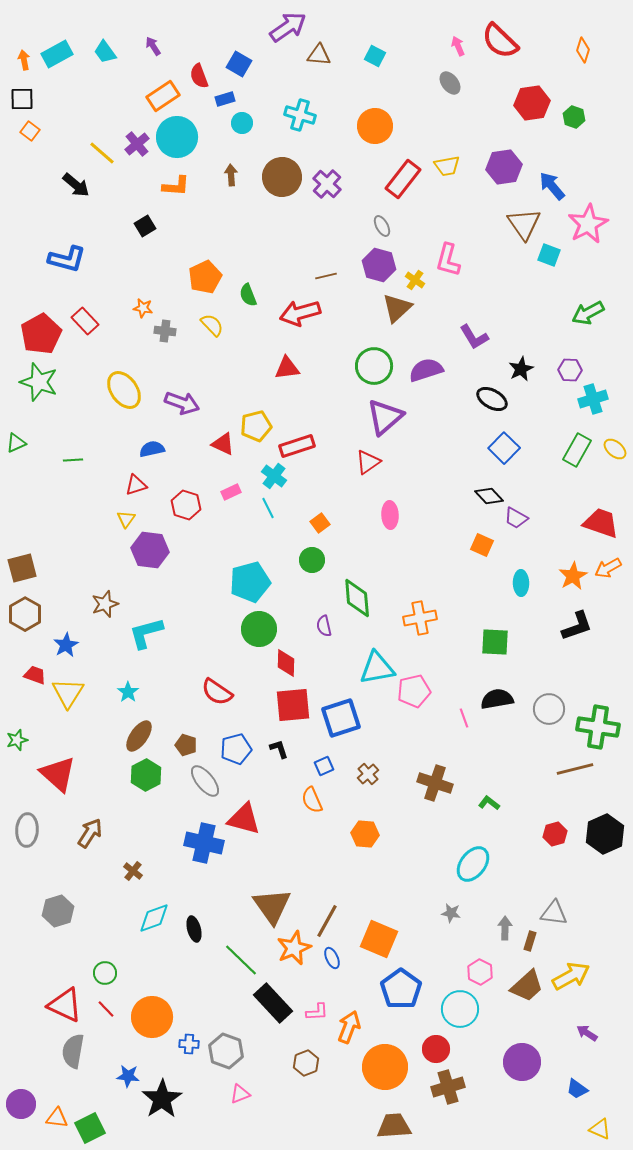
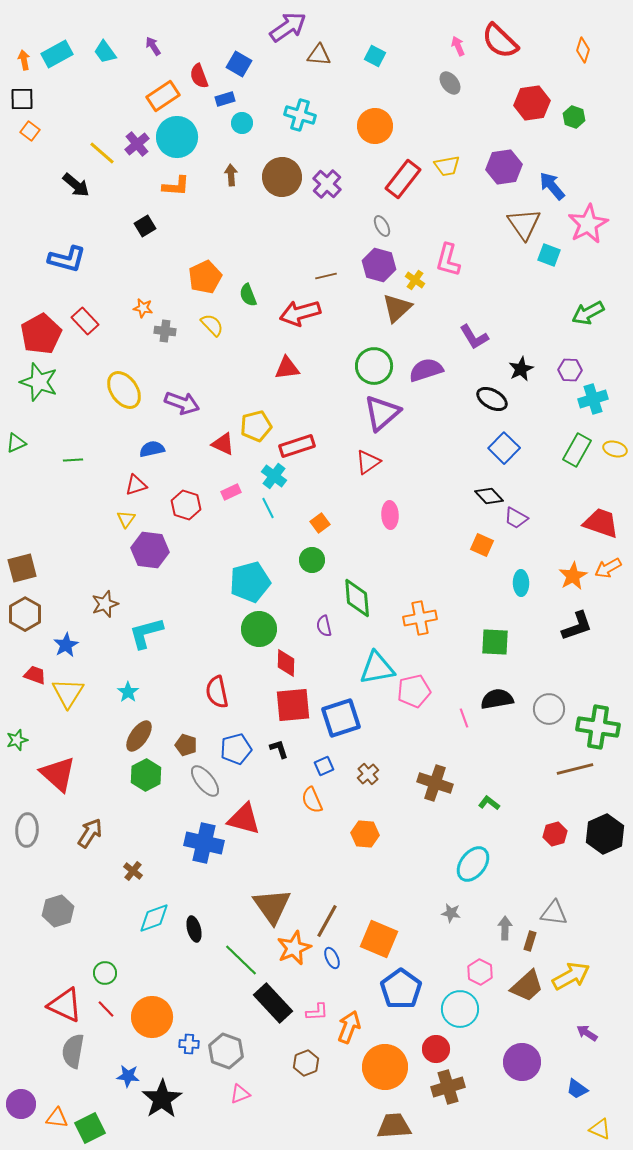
purple triangle at (385, 417): moved 3 px left, 4 px up
yellow ellipse at (615, 449): rotated 25 degrees counterclockwise
red semicircle at (217, 692): rotated 44 degrees clockwise
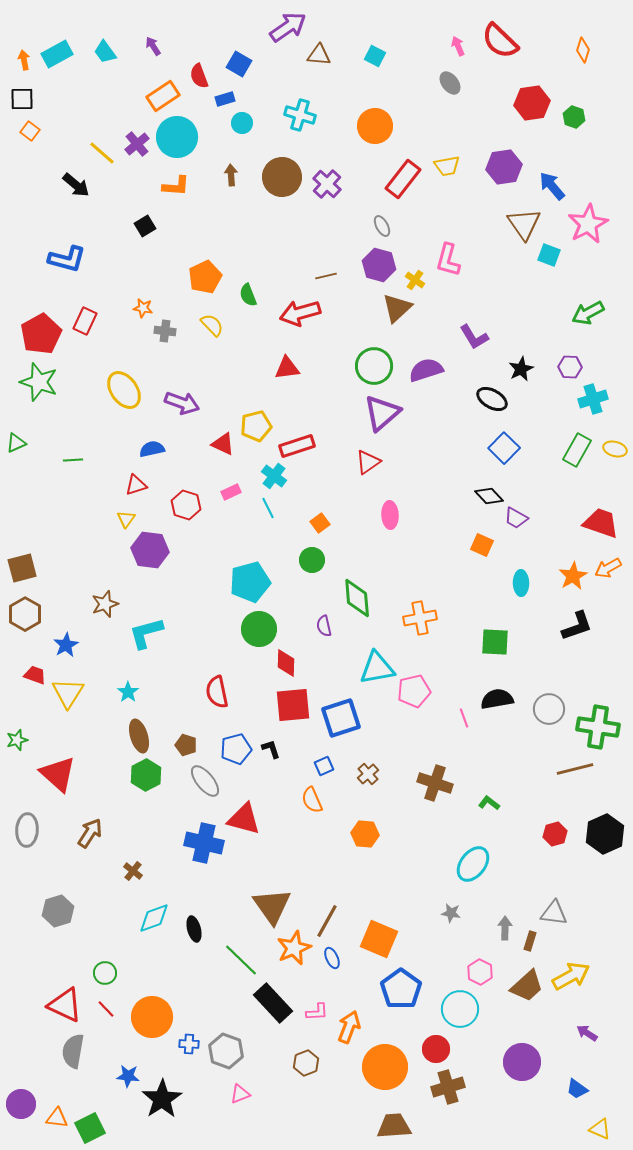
red rectangle at (85, 321): rotated 68 degrees clockwise
purple hexagon at (570, 370): moved 3 px up
brown ellipse at (139, 736): rotated 52 degrees counterclockwise
black L-shape at (279, 749): moved 8 px left
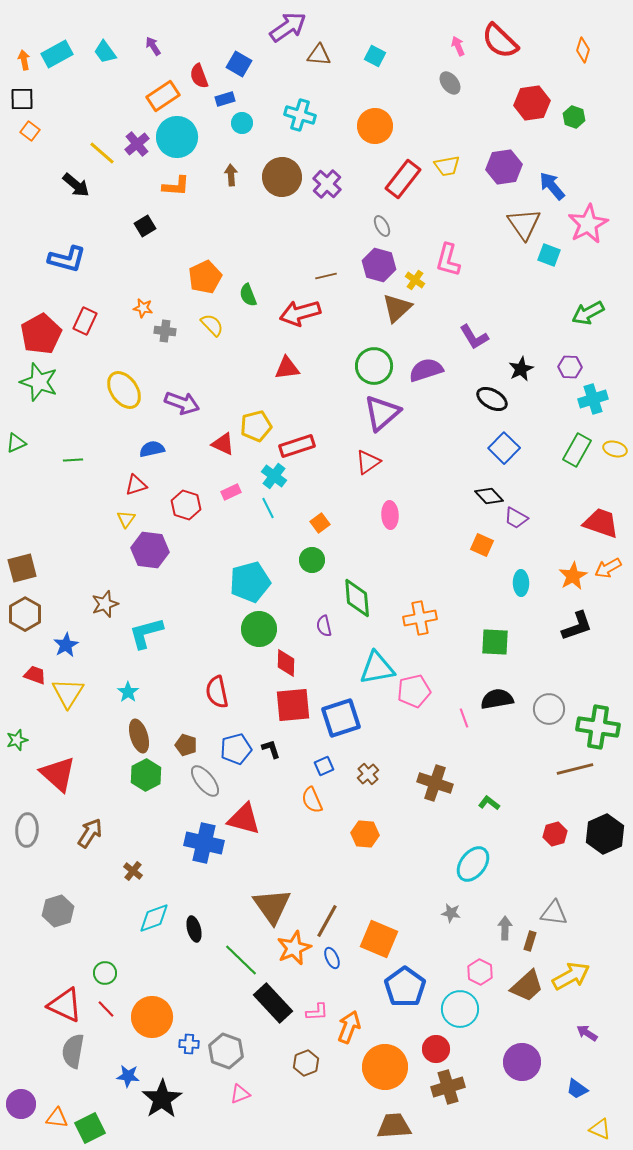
blue pentagon at (401, 989): moved 4 px right, 2 px up
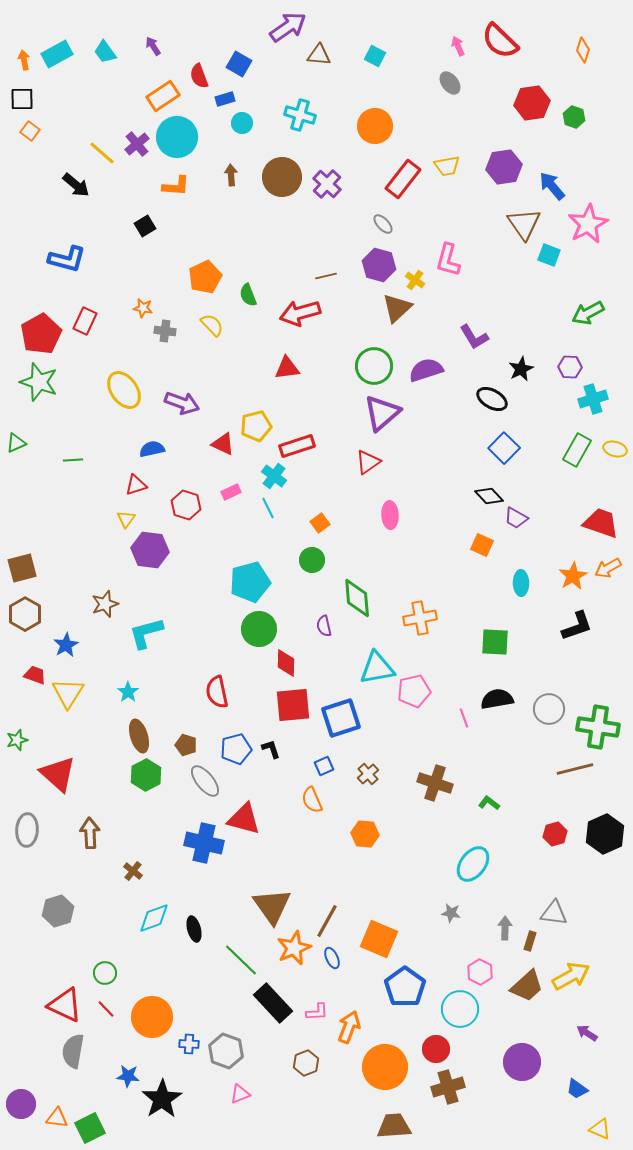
gray ellipse at (382, 226): moved 1 px right, 2 px up; rotated 15 degrees counterclockwise
brown arrow at (90, 833): rotated 36 degrees counterclockwise
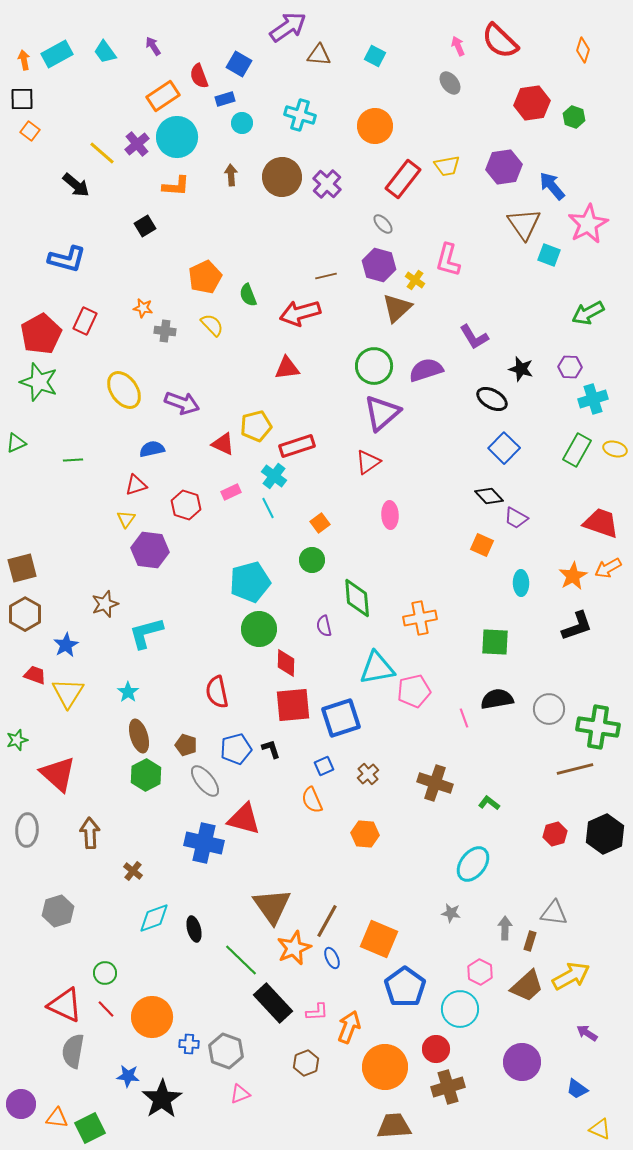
black star at (521, 369): rotated 30 degrees counterclockwise
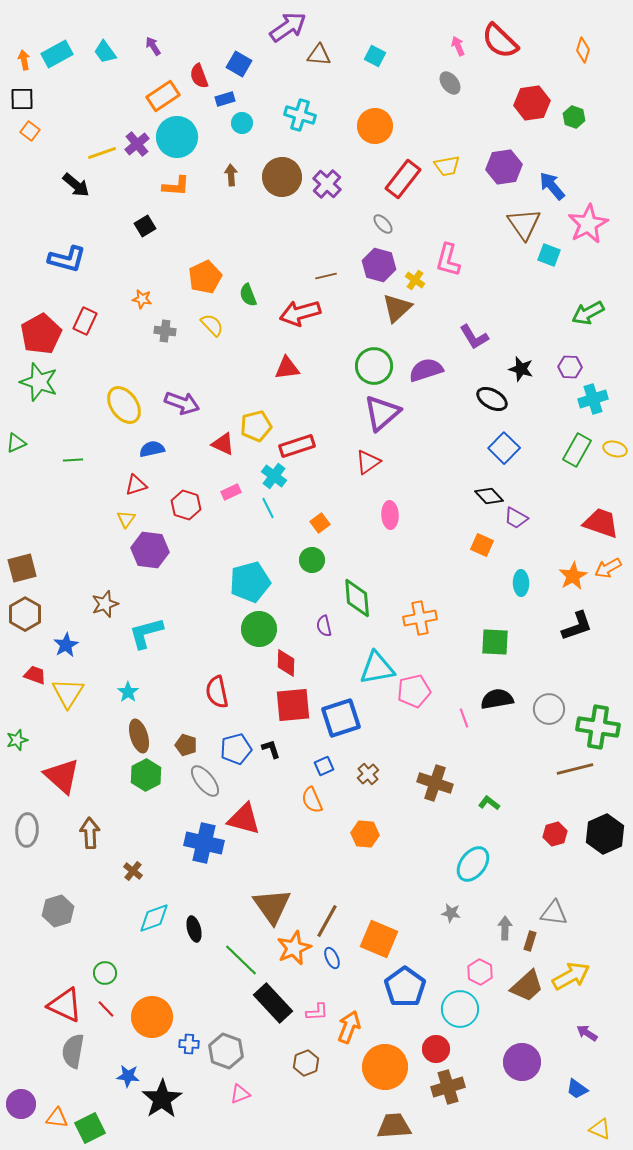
yellow line at (102, 153): rotated 60 degrees counterclockwise
orange star at (143, 308): moved 1 px left, 9 px up
yellow ellipse at (124, 390): moved 15 px down
red triangle at (58, 774): moved 4 px right, 2 px down
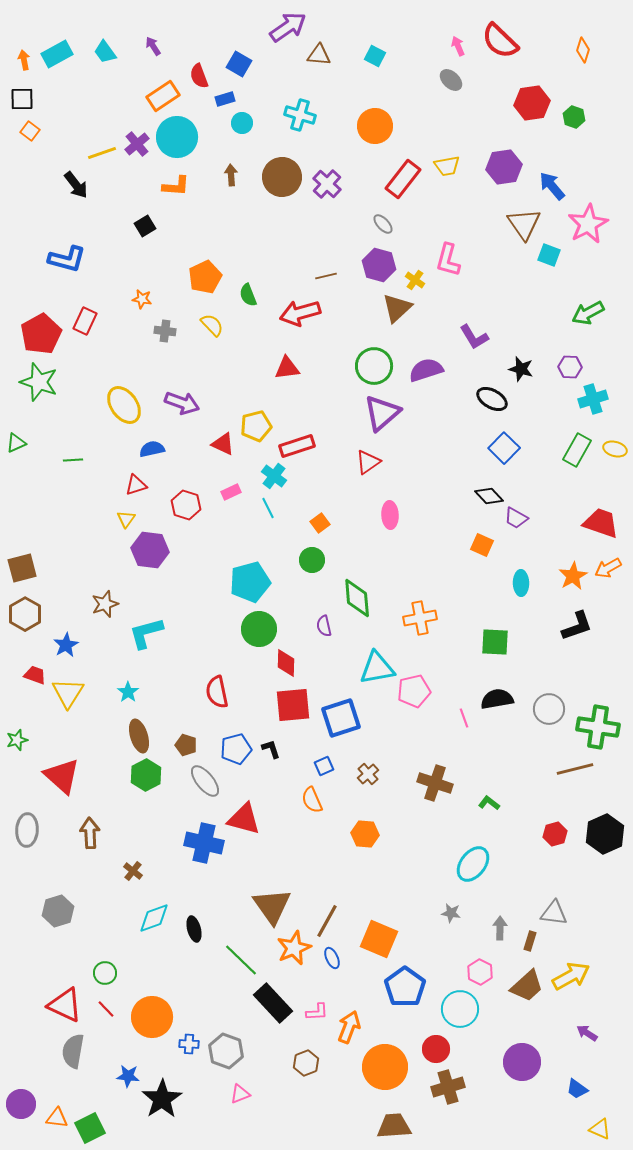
gray ellipse at (450, 83): moved 1 px right, 3 px up; rotated 10 degrees counterclockwise
black arrow at (76, 185): rotated 12 degrees clockwise
gray arrow at (505, 928): moved 5 px left
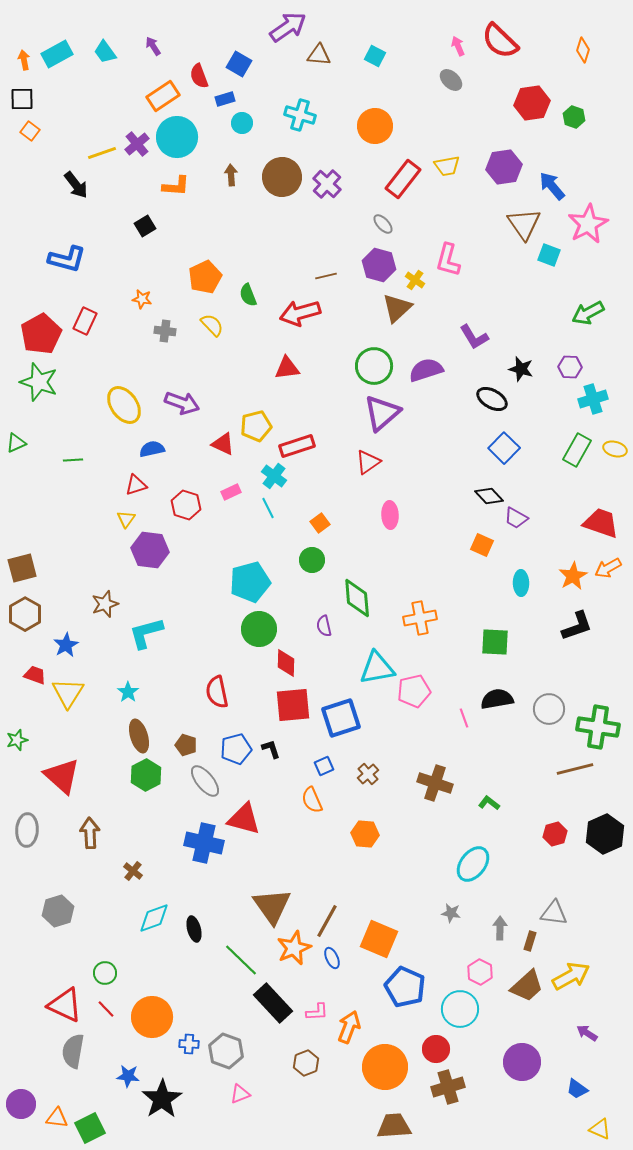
blue pentagon at (405, 987): rotated 12 degrees counterclockwise
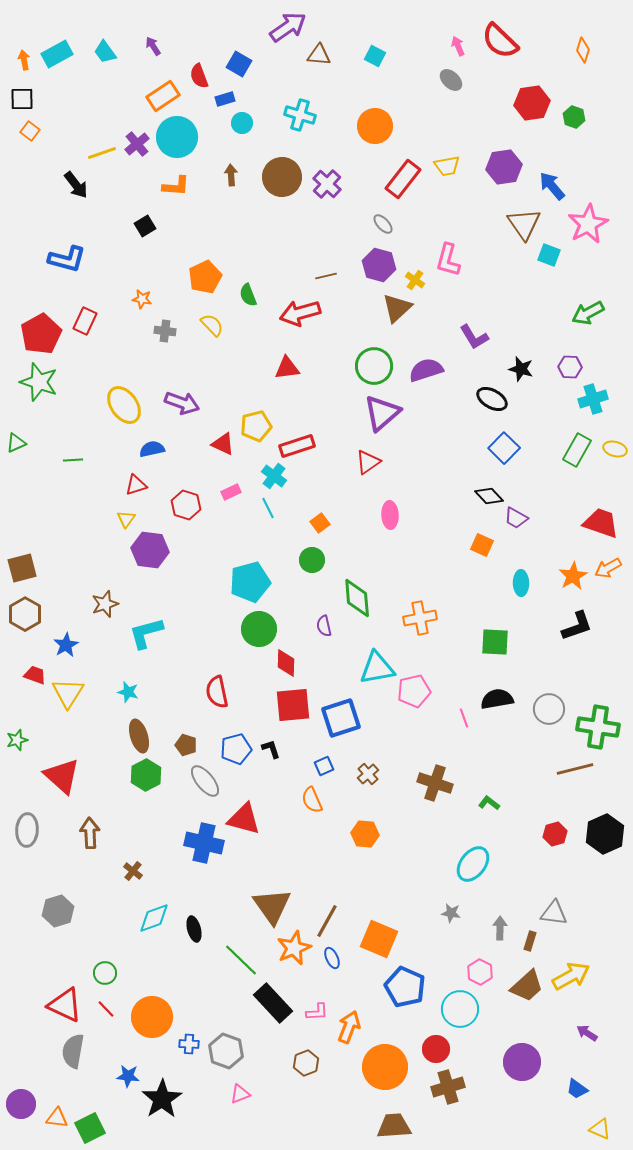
cyan star at (128, 692): rotated 20 degrees counterclockwise
